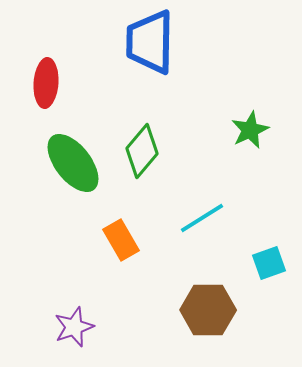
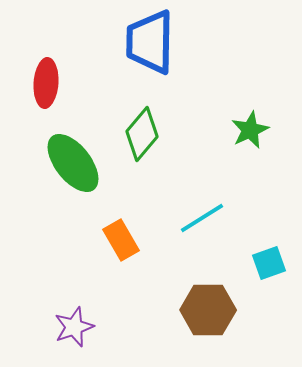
green diamond: moved 17 px up
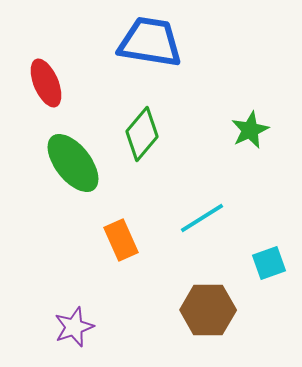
blue trapezoid: rotated 98 degrees clockwise
red ellipse: rotated 27 degrees counterclockwise
orange rectangle: rotated 6 degrees clockwise
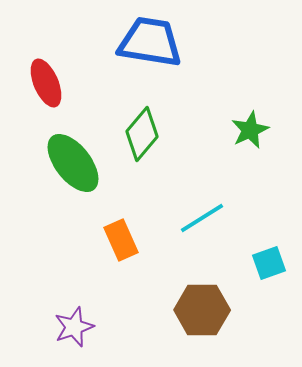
brown hexagon: moved 6 px left
